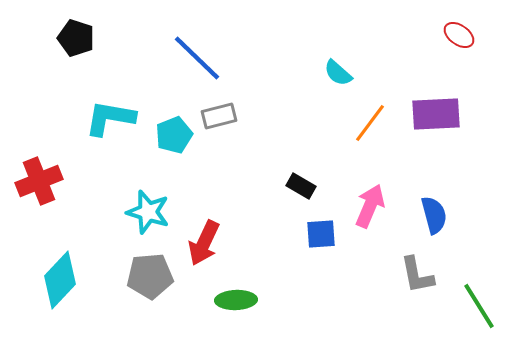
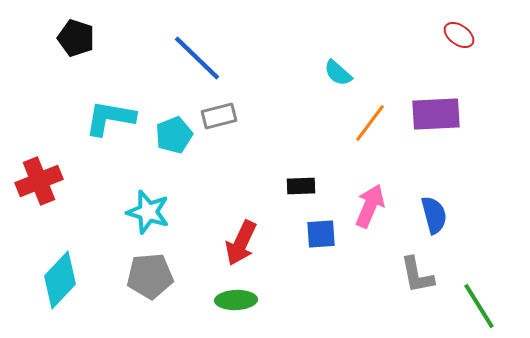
black rectangle: rotated 32 degrees counterclockwise
red arrow: moved 37 px right
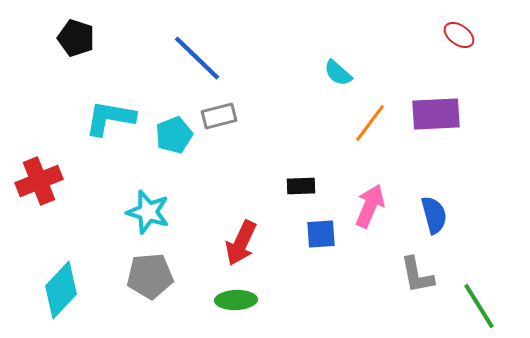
cyan diamond: moved 1 px right, 10 px down
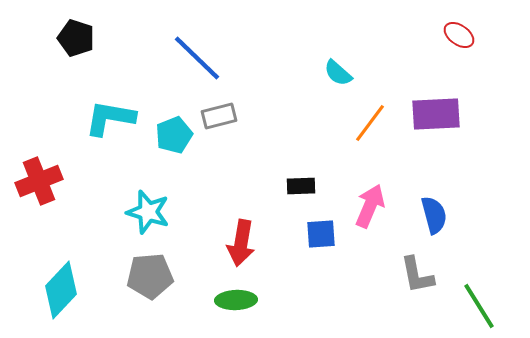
red arrow: rotated 15 degrees counterclockwise
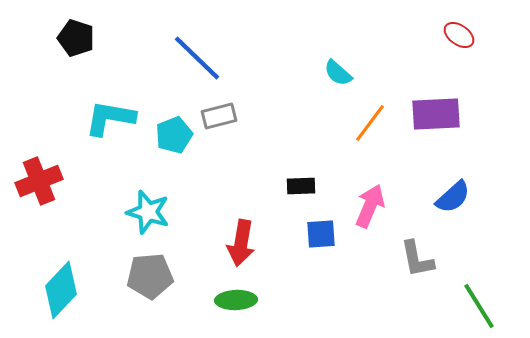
blue semicircle: moved 19 px right, 18 px up; rotated 63 degrees clockwise
gray L-shape: moved 16 px up
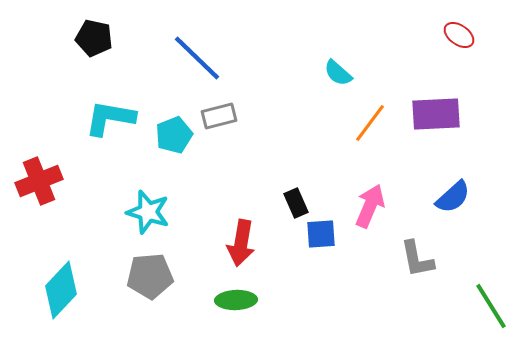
black pentagon: moved 18 px right; rotated 6 degrees counterclockwise
black rectangle: moved 5 px left, 17 px down; rotated 68 degrees clockwise
green line: moved 12 px right
